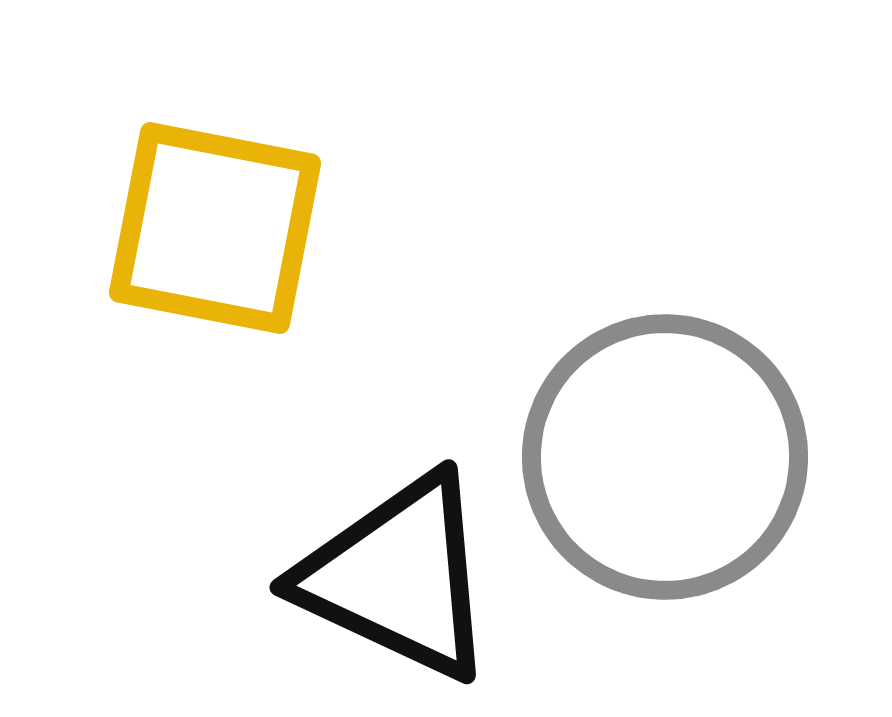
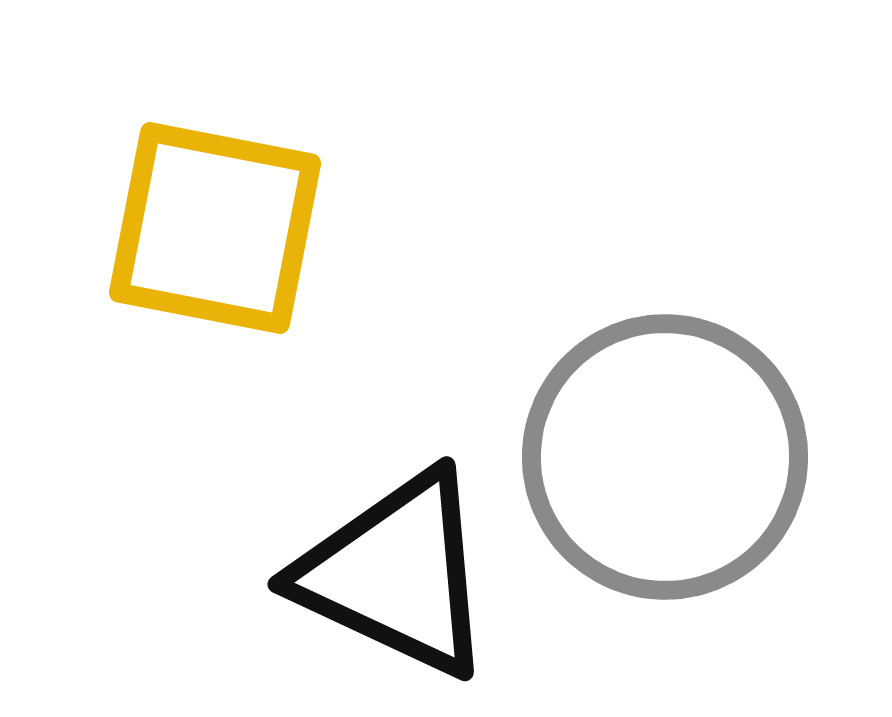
black triangle: moved 2 px left, 3 px up
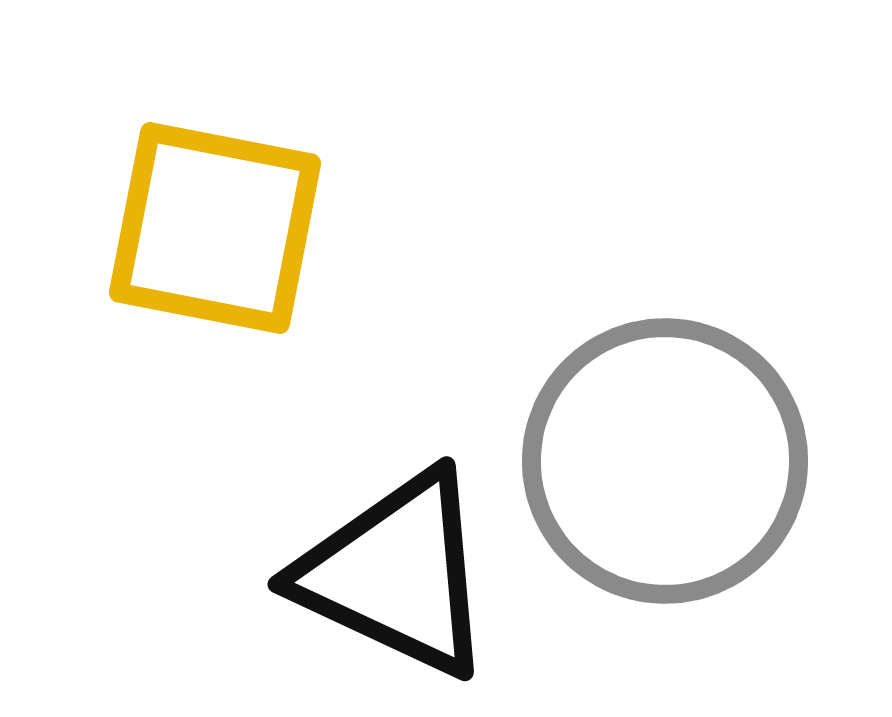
gray circle: moved 4 px down
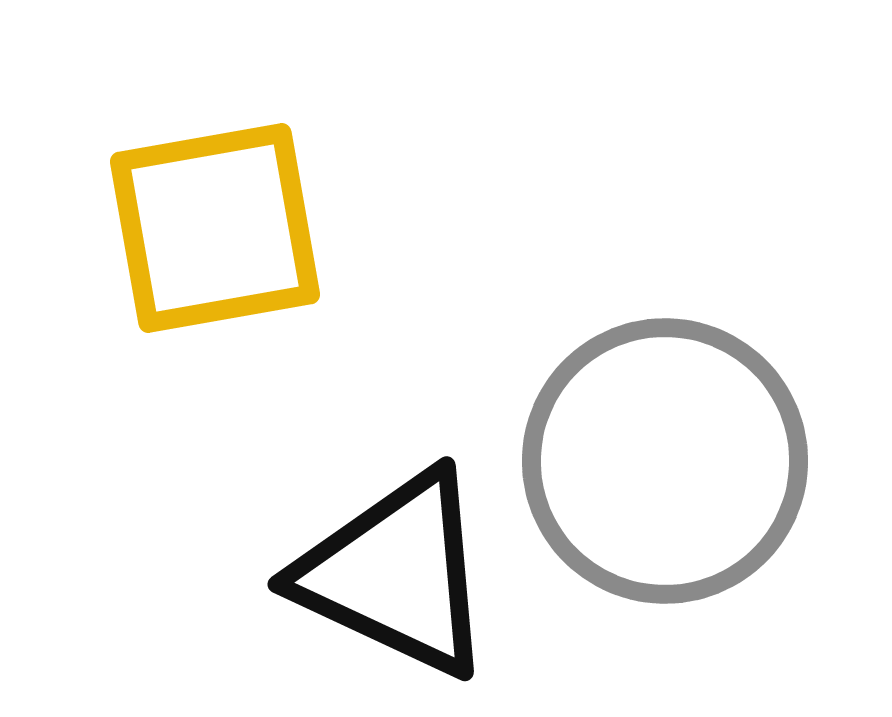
yellow square: rotated 21 degrees counterclockwise
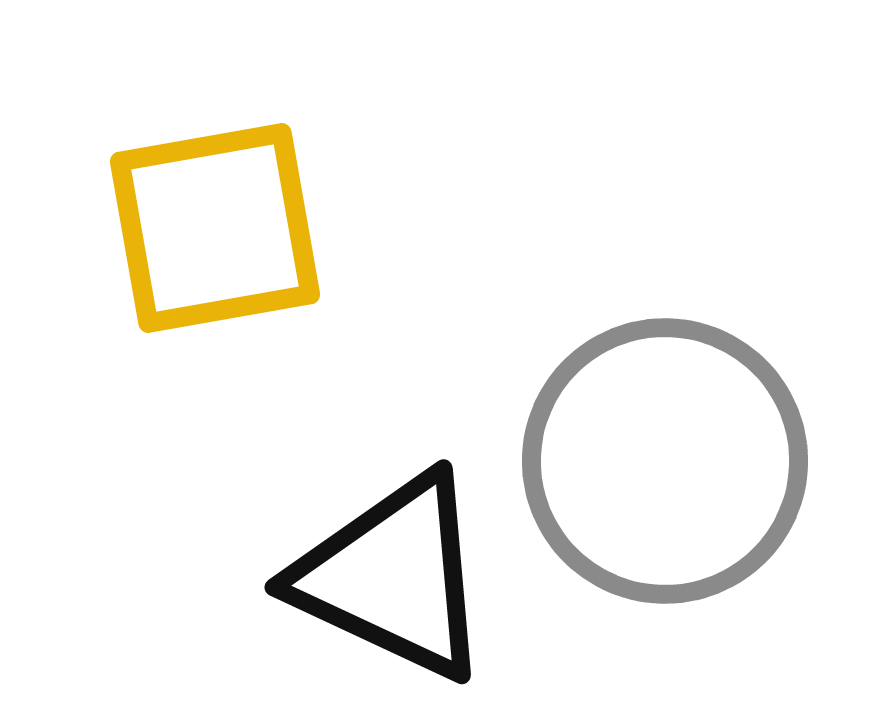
black triangle: moved 3 px left, 3 px down
